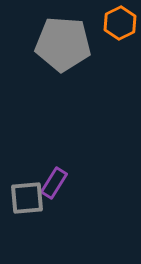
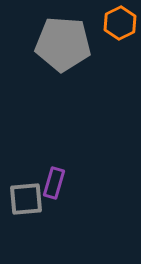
purple rectangle: rotated 16 degrees counterclockwise
gray square: moved 1 px left, 1 px down
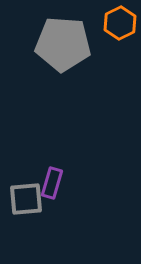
purple rectangle: moved 2 px left
